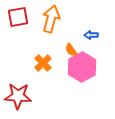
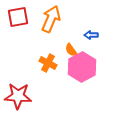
orange arrow: rotated 8 degrees clockwise
orange cross: moved 5 px right; rotated 18 degrees counterclockwise
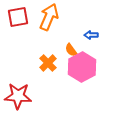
orange arrow: moved 2 px left, 2 px up
orange cross: rotated 18 degrees clockwise
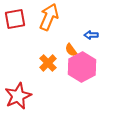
red square: moved 3 px left, 2 px down
red star: rotated 28 degrees counterclockwise
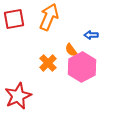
red square: moved 1 px left
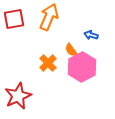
blue arrow: rotated 16 degrees clockwise
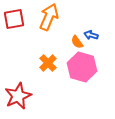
orange semicircle: moved 6 px right, 8 px up
pink hexagon: rotated 16 degrees counterclockwise
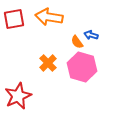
orange arrow: rotated 104 degrees counterclockwise
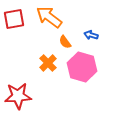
orange arrow: rotated 28 degrees clockwise
orange semicircle: moved 12 px left
red star: rotated 20 degrees clockwise
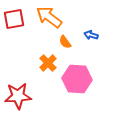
pink hexagon: moved 5 px left, 12 px down; rotated 12 degrees counterclockwise
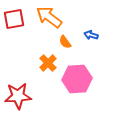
pink hexagon: rotated 8 degrees counterclockwise
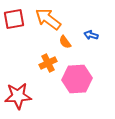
orange arrow: moved 1 px left, 2 px down
orange cross: rotated 18 degrees clockwise
